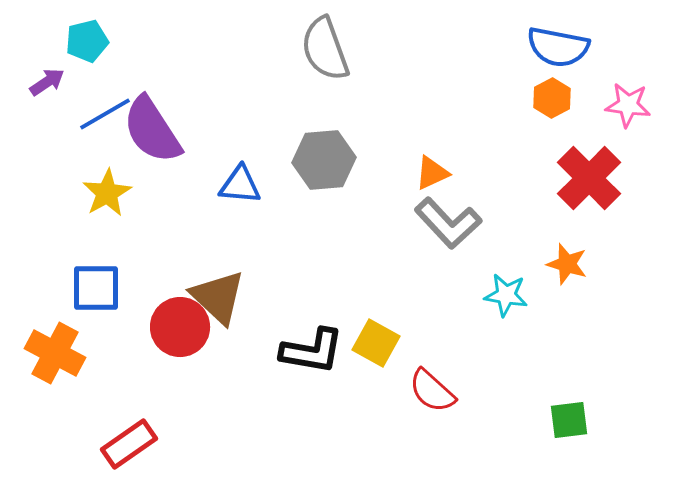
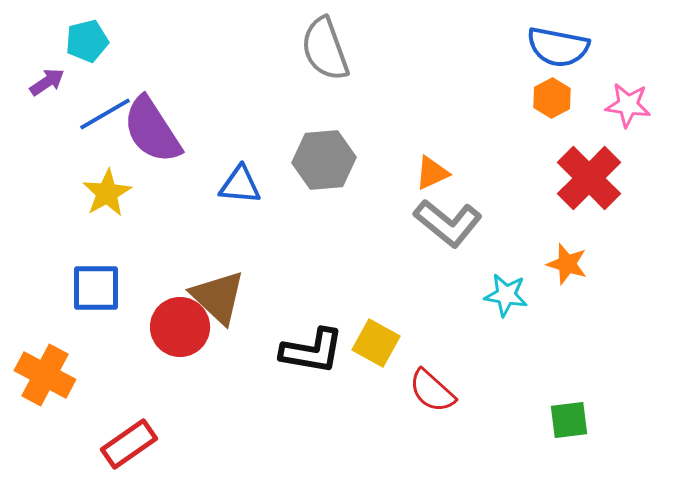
gray L-shape: rotated 8 degrees counterclockwise
orange cross: moved 10 px left, 22 px down
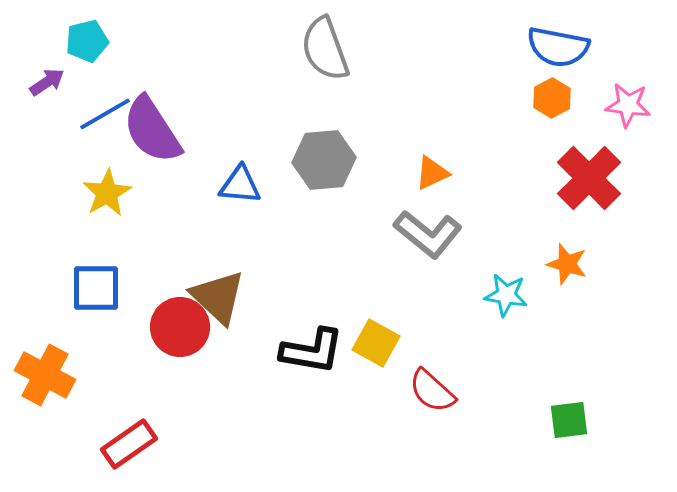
gray L-shape: moved 20 px left, 11 px down
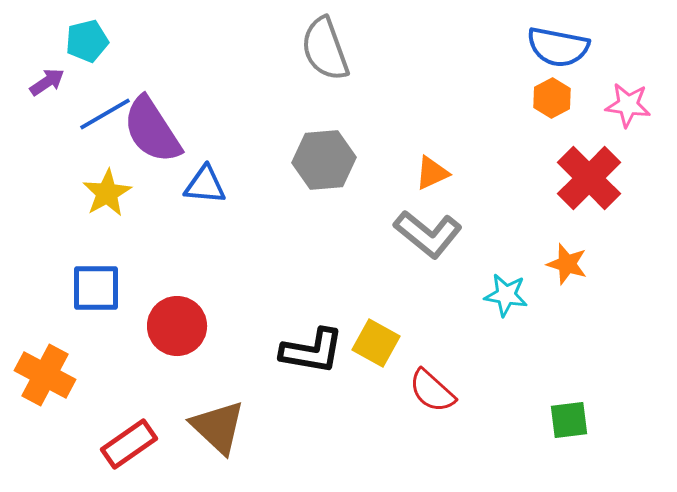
blue triangle: moved 35 px left
brown triangle: moved 130 px down
red circle: moved 3 px left, 1 px up
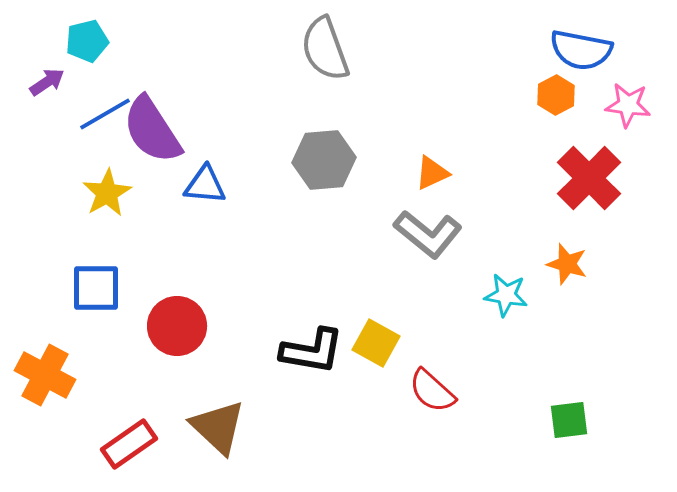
blue semicircle: moved 23 px right, 3 px down
orange hexagon: moved 4 px right, 3 px up
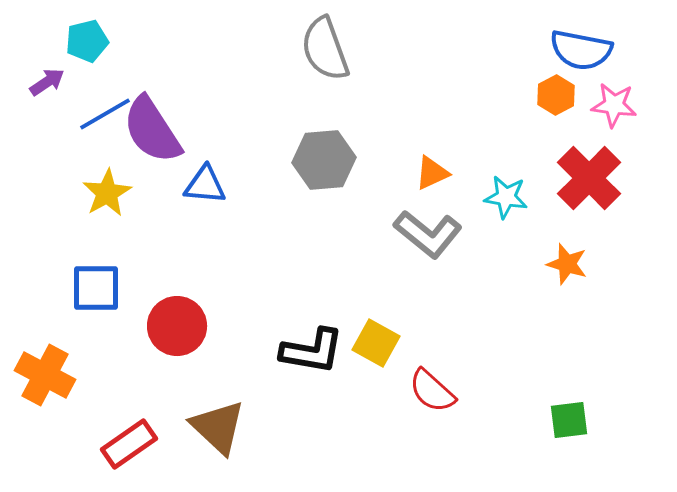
pink star: moved 14 px left
cyan star: moved 98 px up
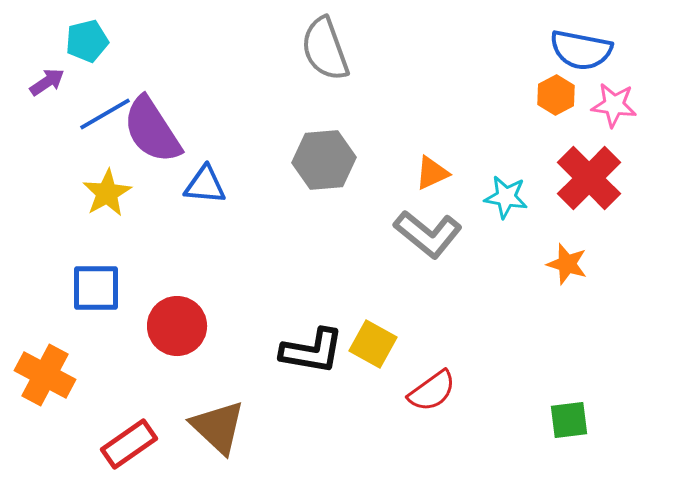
yellow square: moved 3 px left, 1 px down
red semicircle: rotated 78 degrees counterclockwise
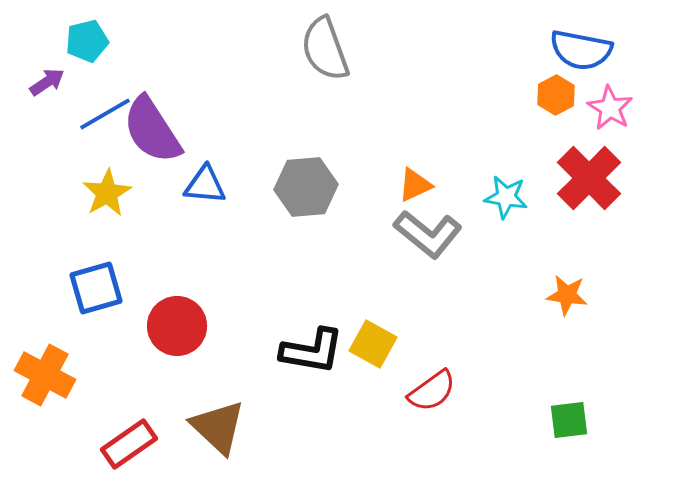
pink star: moved 4 px left, 3 px down; rotated 24 degrees clockwise
gray hexagon: moved 18 px left, 27 px down
orange triangle: moved 17 px left, 12 px down
orange star: moved 31 px down; rotated 9 degrees counterclockwise
blue square: rotated 16 degrees counterclockwise
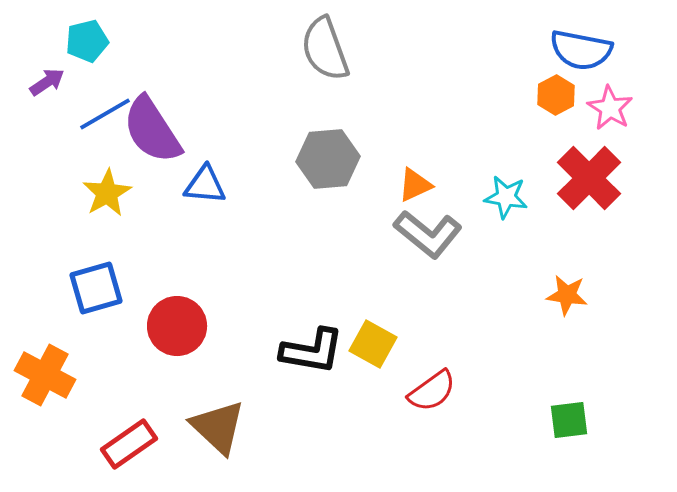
gray hexagon: moved 22 px right, 28 px up
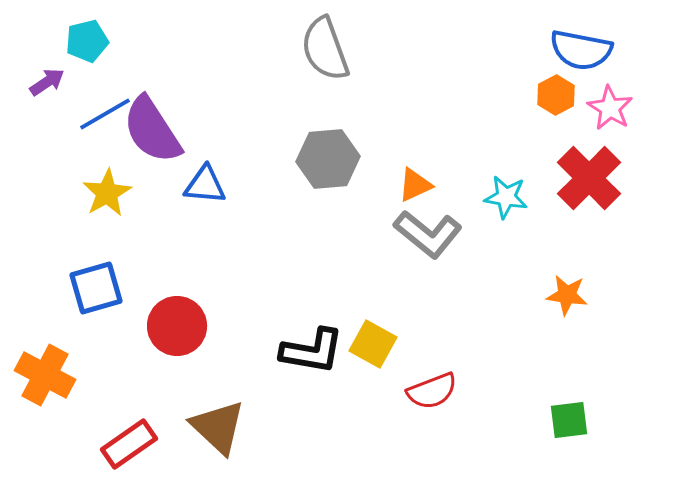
red semicircle: rotated 15 degrees clockwise
